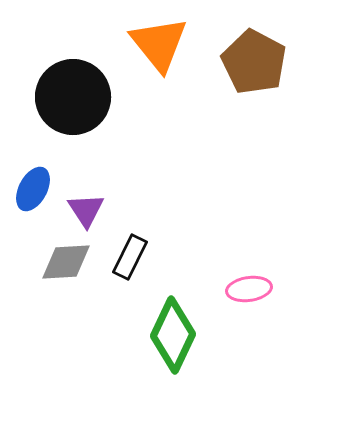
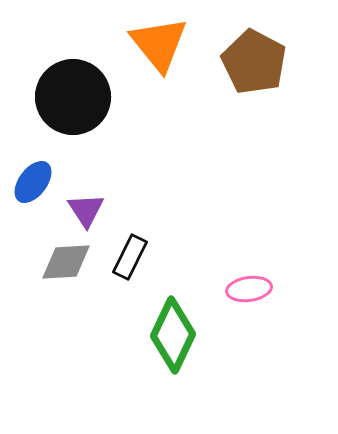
blue ellipse: moved 7 px up; rotated 9 degrees clockwise
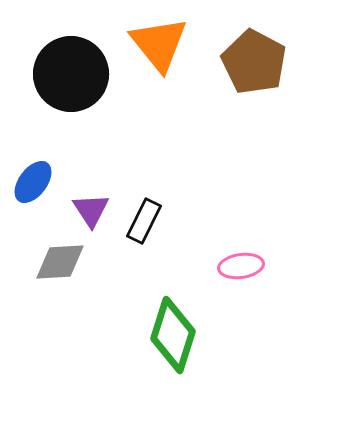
black circle: moved 2 px left, 23 px up
purple triangle: moved 5 px right
black rectangle: moved 14 px right, 36 px up
gray diamond: moved 6 px left
pink ellipse: moved 8 px left, 23 px up
green diamond: rotated 8 degrees counterclockwise
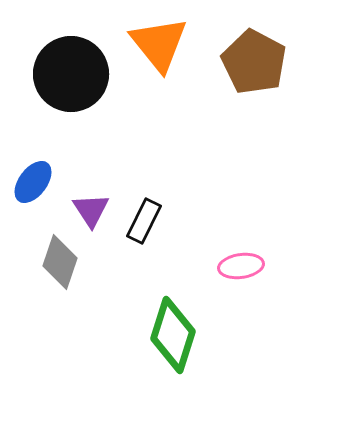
gray diamond: rotated 68 degrees counterclockwise
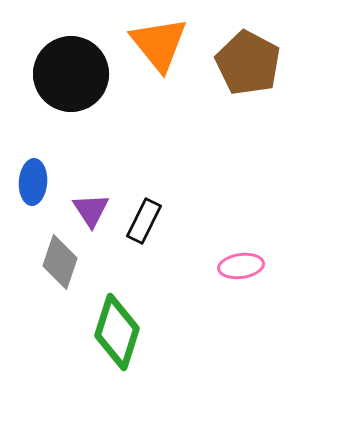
brown pentagon: moved 6 px left, 1 px down
blue ellipse: rotated 33 degrees counterclockwise
green diamond: moved 56 px left, 3 px up
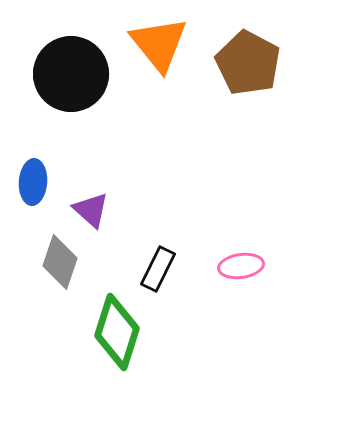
purple triangle: rotated 15 degrees counterclockwise
black rectangle: moved 14 px right, 48 px down
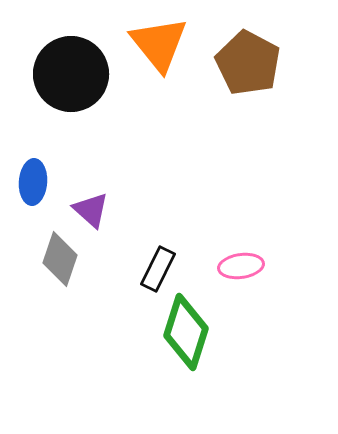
gray diamond: moved 3 px up
green diamond: moved 69 px right
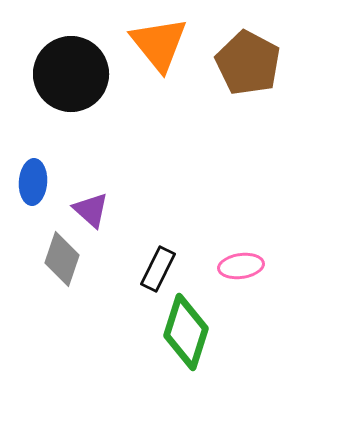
gray diamond: moved 2 px right
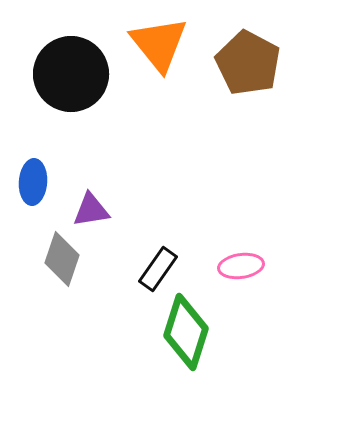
purple triangle: rotated 51 degrees counterclockwise
black rectangle: rotated 9 degrees clockwise
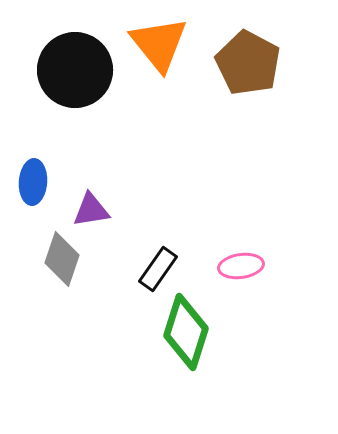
black circle: moved 4 px right, 4 px up
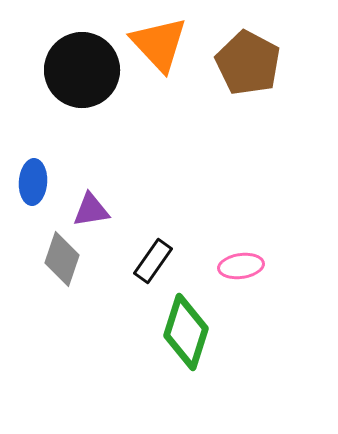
orange triangle: rotated 4 degrees counterclockwise
black circle: moved 7 px right
black rectangle: moved 5 px left, 8 px up
